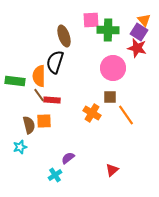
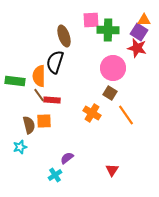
orange triangle: rotated 48 degrees counterclockwise
brown square: moved 4 px up; rotated 32 degrees clockwise
purple semicircle: moved 1 px left
red triangle: rotated 16 degrees counterclockwise
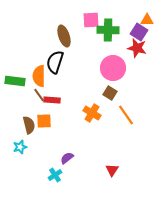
orange triangle: moved 3 px right
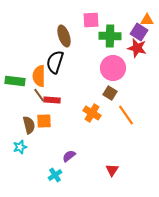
green cross: moved 2 px right, 6 px down
purple semicircle: moved 2 px right, 2 px up
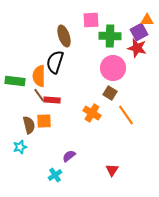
purple square: rotated 30 degrees clockwise
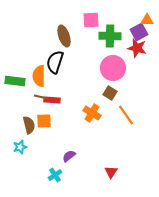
brown line: moved 2 px right, 2 px down; rotated 40 degrees counterclockwise
red triangle: moved 1 px left, 2 px down
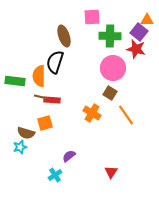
pink square: moved 1 px right, 3 px up
purple square: rotated 24 degrees counterclockwise
red star: moved 1 px left, 1 px down
orange square: moved 1 px right, 2 px down; rotated 14 degrees counterclockwise
brown semicircle: moved 3 px left, 8 px down; rotated 120 degrees clockwise
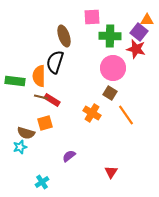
red rectangle: rotated 28 degrees clockwise
cyan cross: moved 13 px left, 7 px down
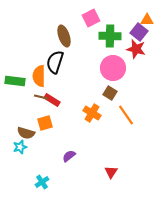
pink square: moved 1 px left, 1 px down; rotated 24 degrees counterclockwise
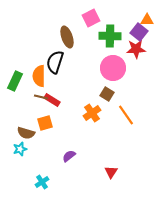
brown ellipse: moved 3 px right, 1 px down
red star: rotated 18 degrees counterclockwise
green rectangle: rotated 72 degrees counterclockwise
brown square: moved 3 px left, 1 px down
orange cross: rotated 24 degrees clockwise
cyan star: moved 2 px down
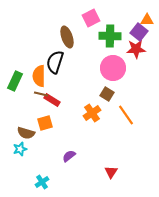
brown line: moved 3 px up
